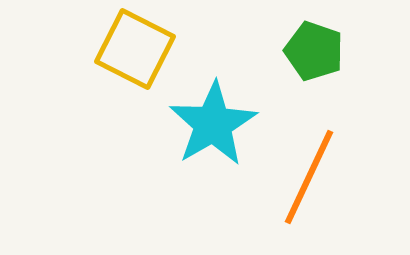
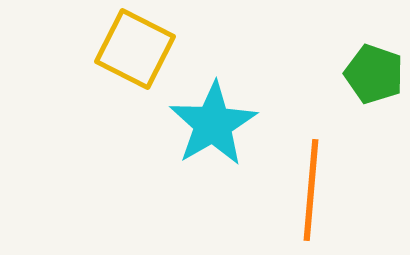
green pentagon: moved 60 px right, 23 px down
orange line: moved 2 px right, 13 px down; rotated 20 degrees counterclockwise
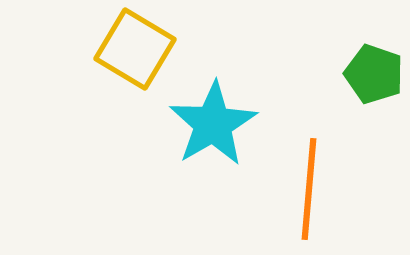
yellow square: rotated 4 degrees clockwise
orange line: moved 2 px left, 1 px up
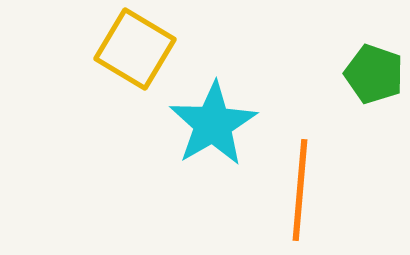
orange line: moved 9 px left, 1 px down
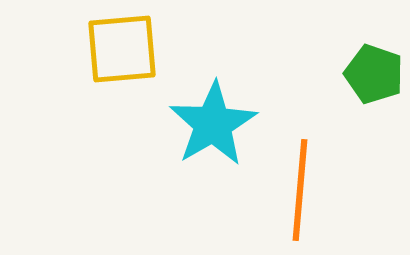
yellow square: moved 13 px left; rotated 36 degrees counterclockwise
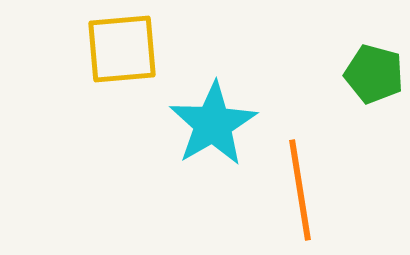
green pentagon: rotated 4 degrees counterclockwise
orange line: rotated 14 degrees counterclockwise
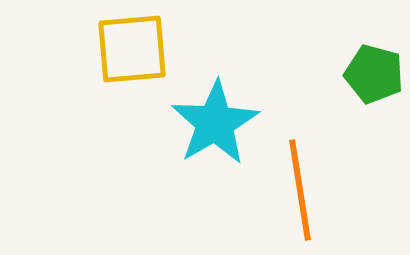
yellow square: moved 10 px right
cyan star: moved 2 px right, 1 px up
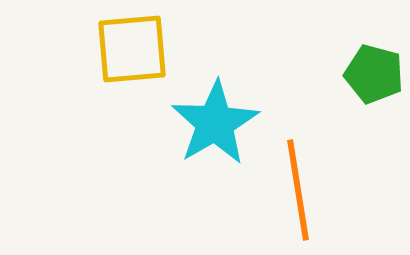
orange line: moved 2 px left
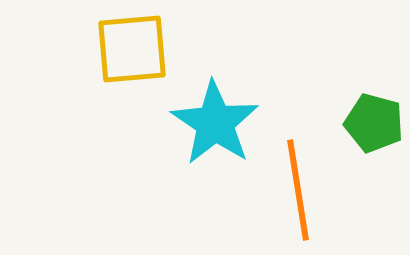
green pentagon: moved 49 px down
cyan star: rotated 8 degrees counterclockwise
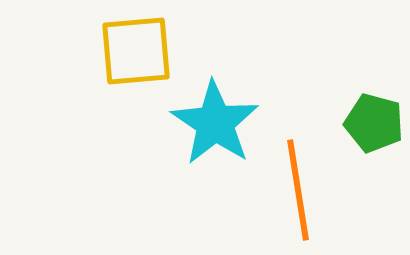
yellow square: moved 4 px right, 2 px down
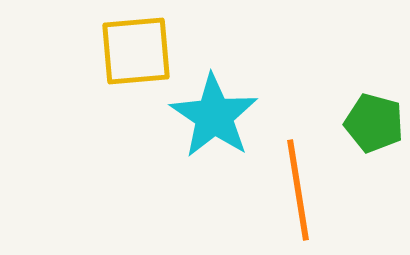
cyan star: moved 1 px left, 7 px up
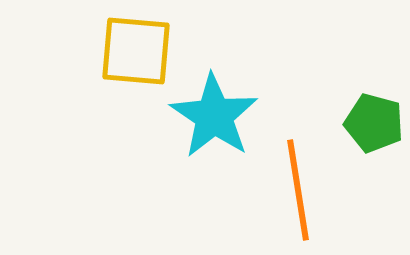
yellow square: rotated 10 degrees clockwise
